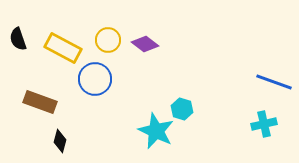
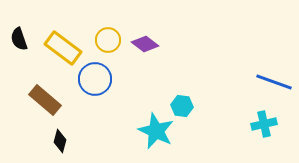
black semicircle: moved 1 px right
yellow rectangle: rotated 9 degrees clockwise
brown rectangle: moved 5 px right, 2 px up; rotated 20 degrees clockwise
cyan hexagon: moved 3 px up; rotated 10 degrees counterclockwise
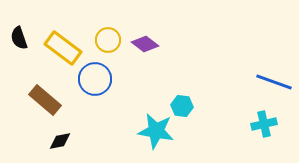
black semicircle: moved 1 px up
cyan star: rotated 15 degrees counterclockwise
black diamond: rotated 65 degrees clockwise
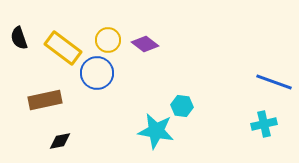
blue circle: moved 2 px right, 6 px up
brown rectangle: rotated 52 degrees counterclockwise
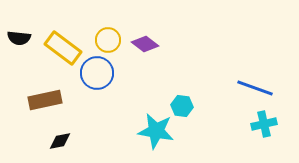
black semicircle: rotated 65 degrees counterclockwise
blue line: moved 19 px left, 6 px down
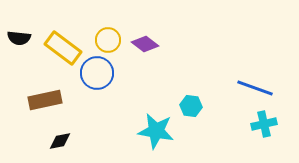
cyan hexagon: moved 9 px right
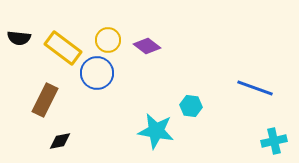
purple diamond: moved 2 px right, 2 px down
brown rectangle: rotated 52 degrees counterclockwise
cyan cross: moved 10 px right, 17 px down
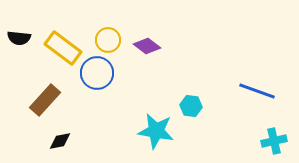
blue line: moved 2 px right, 3 px down
brown rectangle: rotated 16 degrees clockwise
